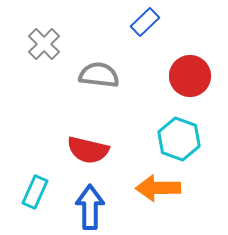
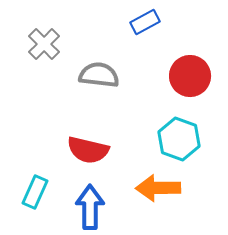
blue rectangle: rotated 16 degrees clockwise
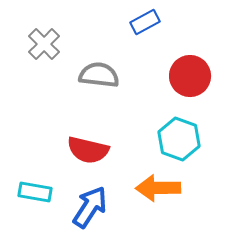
cyan rectangle: rotated 76 degrees clockwise
blue arrow: rotated 33 degrees clockwise
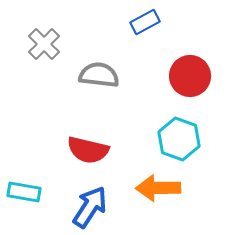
cyan rectangle: moved 11 px left
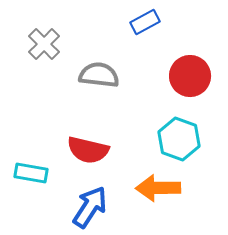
cyan rectangle: moved 7 px right, 19 px up
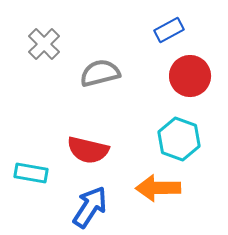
blue rectangle: moved 24 px right, 8 px down
gray semicircle: moved 1 px right, 2 px up; rotated 21 degrees counterclockwise
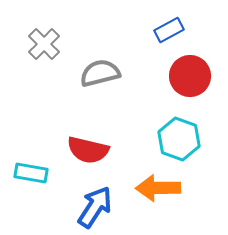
blue arrow: moved 5 px right
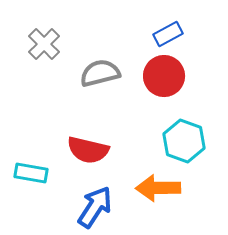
blue rectangle: moved 1 px left, 4 px down
red circle: moved 26 px left
cyan hexagon: moved 5 px right, 2 px down
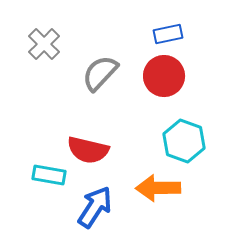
blue rectangle: rotated 16 degrees clockwise
gray semicircle: rotated 33 degrees counterclockwise
cyan rectangle: moved 18 px right, 2 px down
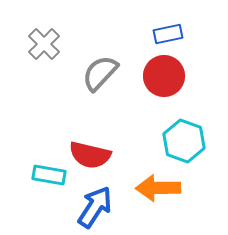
red semicircle: moved 2 px right, 5 px down
